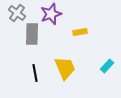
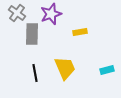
cyan rectangle: moved 4 px down; rotated 32 degrees clockwise
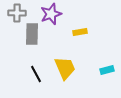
gray cross: rotated 36 degrees counterclockwise
black line: moved 1 px right, 1 px down; rotated 18 degrees counterclockwise
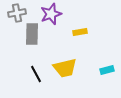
gray cross: rotated 12 degrees counterclockwise
yellow trapezoid: rotated 100 degrees clockwise
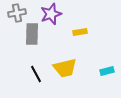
cyan rectangle: moved 1 px down
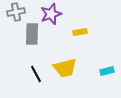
gray cross: moved 1 px left, 1 px up
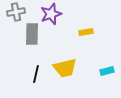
yellow rectangle: moved 6 px right
black line: rotated 42 degrees clockwise
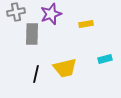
yellow rectangle: moved 8 px up
cyan rectangle: moved 2 px left, 12 px up
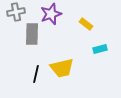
yellow rectangle: rotated 48 degrees clockwise
cyan rectangle: moved 5 px left, 10 px up
yellow trapezoid: moved 3 px left
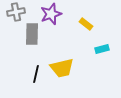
cyan rectangle: moved 2 px right
